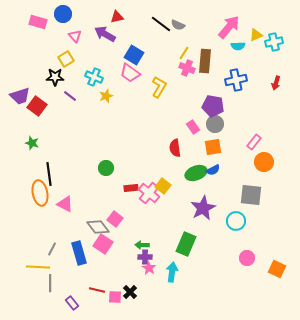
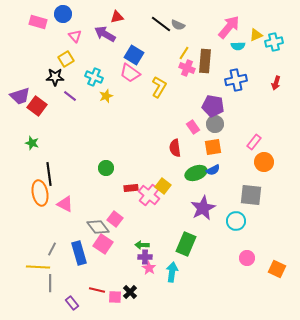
pink cross at (149, 193): moved 2 px down
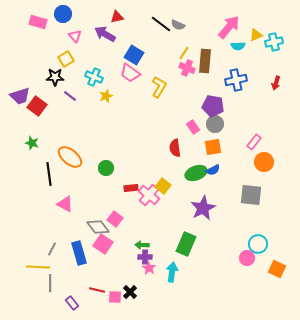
orange ellipse at (40, 193): moved 30 px right, 36 px up; rotated 40 degrees counterclockwise
cyan circle at (236, 221): moved 22 px right, 23 px down
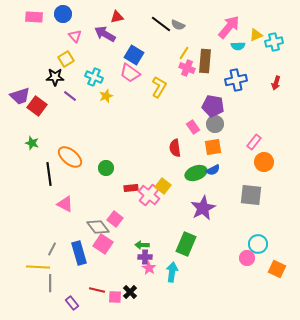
pink rectangle at (38, 22): moved 4 px left, 5 px up; rotated 12 degrees counterclockwise
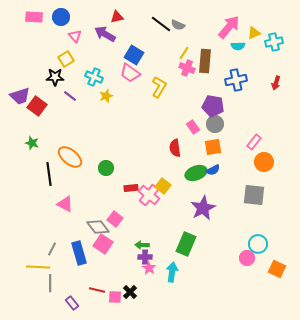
blue circle at (63, 14): moved 2 px left, 3 px down
yellow triangle at (256, 35): moved 2 px left, 2 px up
gray square at (251, 195): moved 3 px right
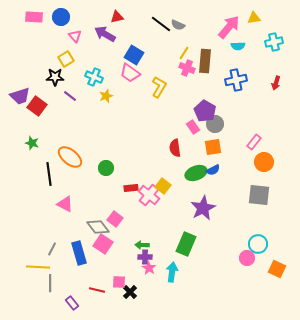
yellow triangle at (254, 33): moved 15 px up; rotated 16 degrees clockwise
purple pentagon at (213, 106): moved 8 px left, 5 px down; rotated 20 degrees clockwise
gray square at (254, 195): moved 5 px right
pink square at (115, 297): moved 4 px right, 15 px up
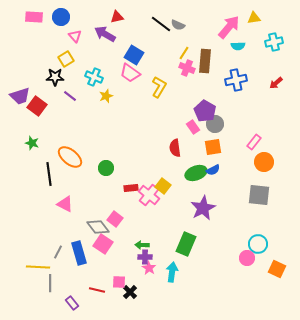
red arrow at (276, 83): rotated 32 degrees clockwise
gray line at (52, 249): moved 6 px right, 3 px down
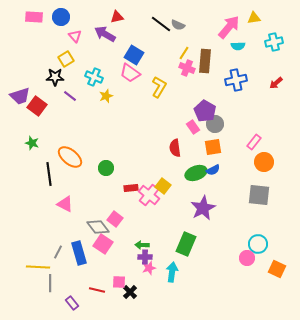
pink star at (149, 268): rotated 24 degrees clockwise
